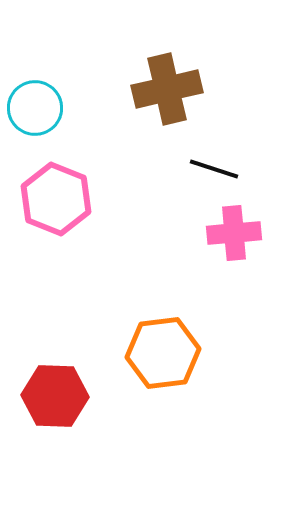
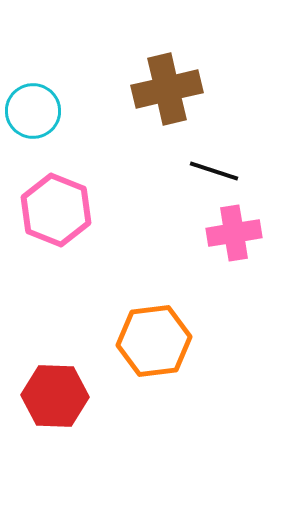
cyan circle: moved 2 px left, 3 px down
black line: moved 2 px down
pink hexagon: moved 11 px down
pink cross: rotated 4 degrees counterclockwise
orange hexagon: moved 9 px left, 12 px up
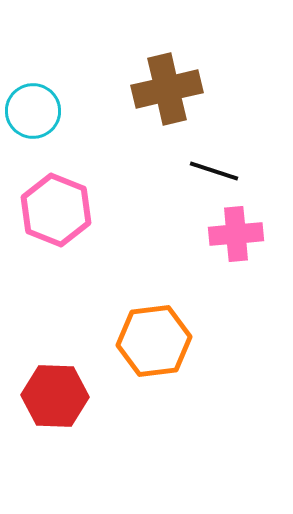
pink cross: moved 2 px right, 1 px down; rotated 4 degrees clockwise
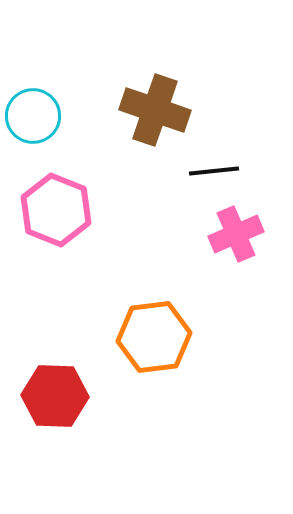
brown cross: moved 12 px left, 21 px down; rotated 32 degrees clockwise
cyan circle: moved 5 px down
black line: rotated 24 degrees counterclockwise
pink cross: rotated 18 degrees counterclockwise
orange hexagon: moved 4 px up
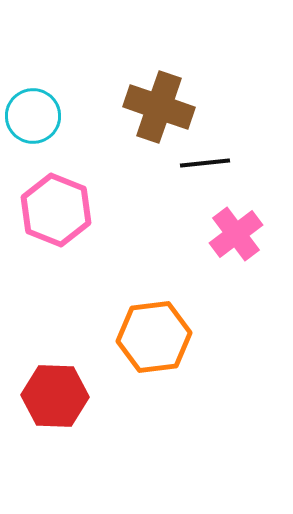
brown cross: moved 4 px right, 3 px up
black line: moved 9 px left, 8 px up
pink cross: rotated 14 degrees counterclockwise
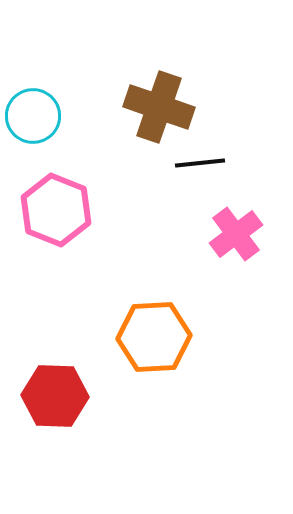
black line: moved 5 px left
orange hexagon: rotated 4 degrees clockwise
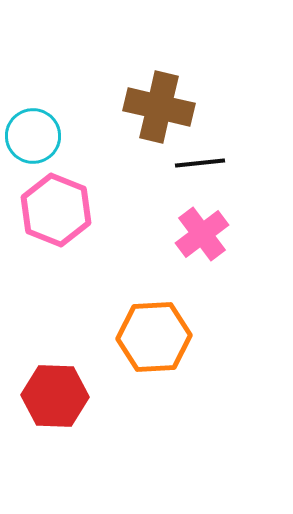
brown cross: rotated 6 degrees counterclockwise
cyan circle: moved 20 px down
pink cross: moved 34 px left
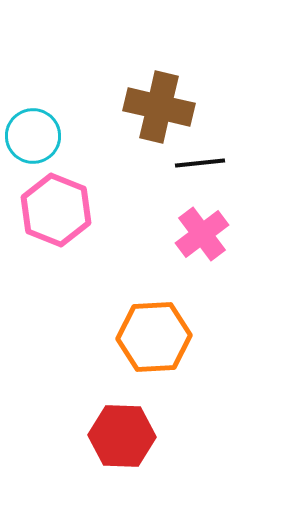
red hexagon: moved 67 px right, 40 px down
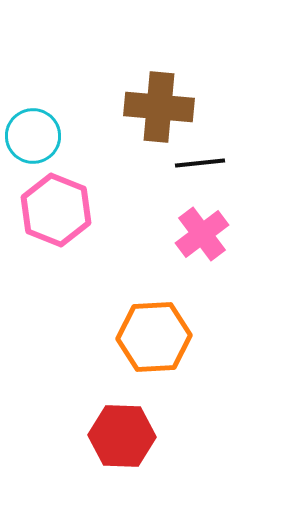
brown cross: rotated 8 degrees counterclockwise
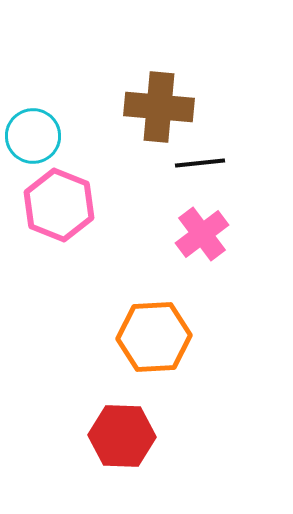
pink hexagon: moved 3 px right, 5 px up
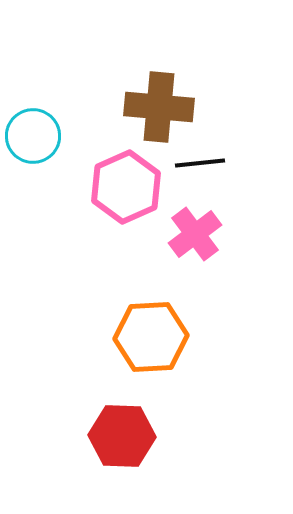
pink hexagon: moved 67 px right, 18 px up; rotated 14 degrees clockwise
pink cross: moved 7 px left
orange hexagon: moved 3 px left
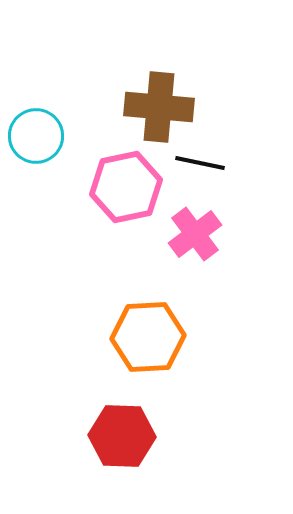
cyan circle: moved 3 px right
black line: rotated 18 degrees clockwise
pink hexagon: rotated 12 degrees clockwise
orange hexagon: moved 3 px left
